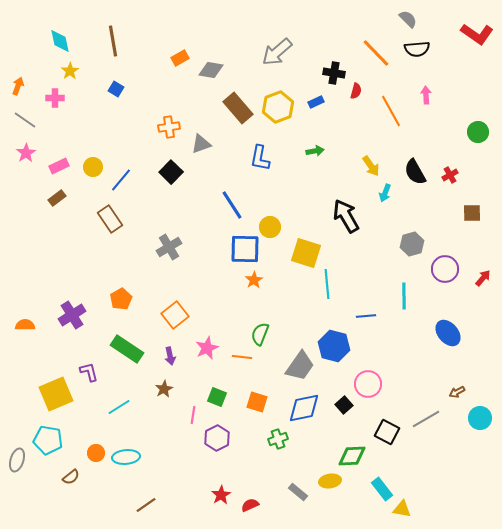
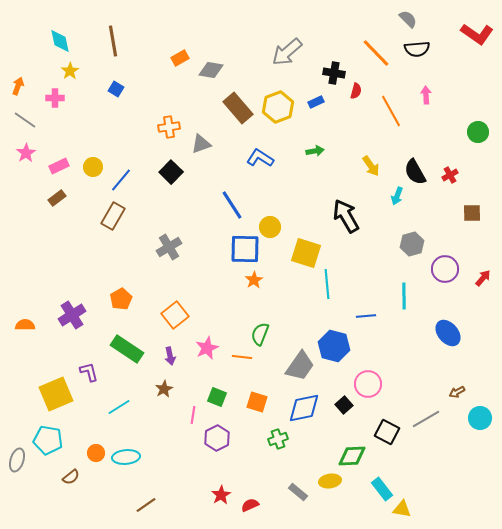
gray arrow at (277, 52): moved 10 px right
blue L-shape at (260, 158): rotated 112 degrees clockwise
cyan arrow at (385, 193): moved 12 px right, 3 px down
brown rectangle at (110, 219): moved 3 px right, 3 px up; rotated 64 degrees clockwise
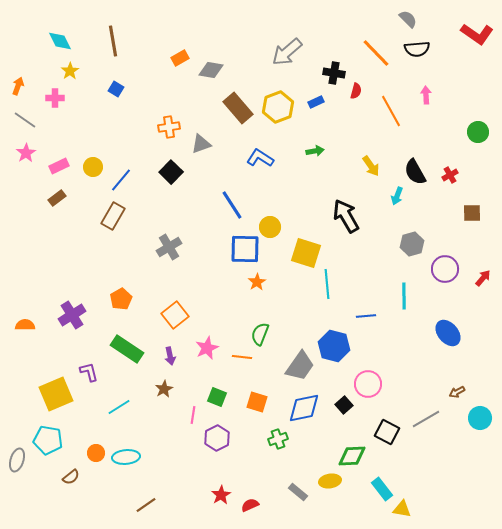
cyan diamond at (60, 41): rotated 15 degrees counterclockwise
orange star at (254, 280): moved 3 px right, 2 px down
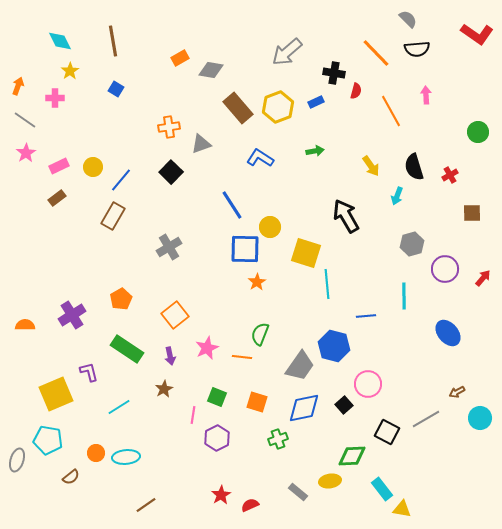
black semicircle at (415, 172): moved 1 px left, 5 px up; rotated 12 degrees clockwise
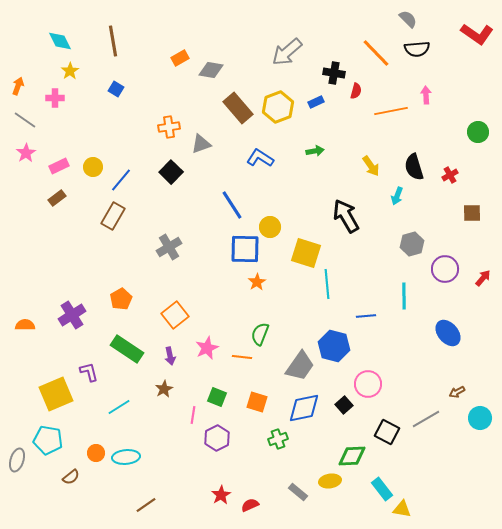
orange line at (391, 111): rotated 72 degrees counterclockwise
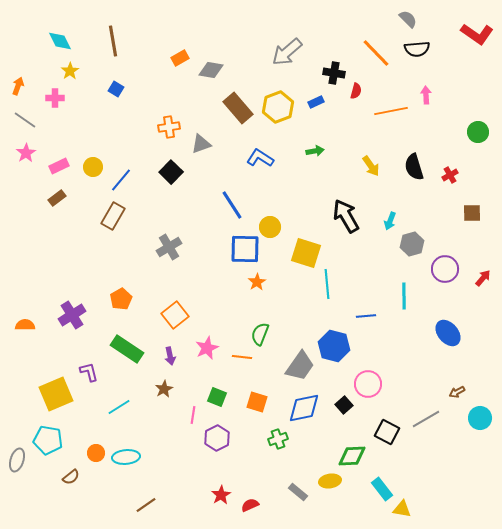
cyan arrow at (397, 196): moved 7 px left, 25 px down
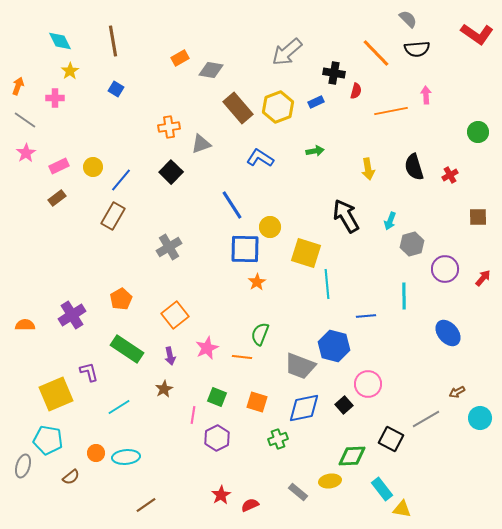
yellow arrow at (371, 166): moved 3 px left, 3 px down; rotated 25 degrees clockwise
brown square at (472, 213): moved 6 px right, 4 px down
gray trapezoid at (300, 366): rotated 76 degrees clockwise
black square at (387, 432): moved 4 px right, 7 px down
gray ellipse at (17, 460): moved 6 px right, 6 px down
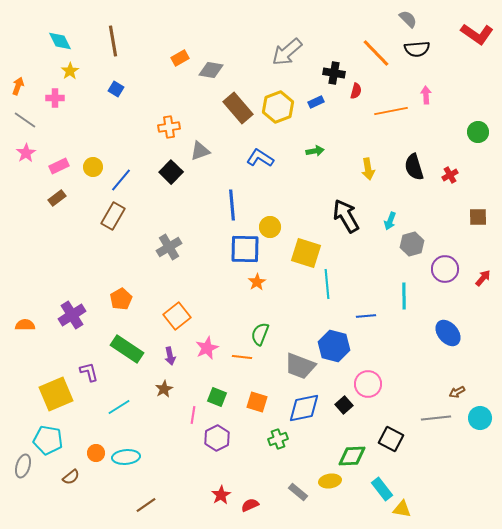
gray triangle at (201, 144): moved 1 px left, 7 px down
blue line at (232, 205): rotated 28 degrees clockwise
orange square at (175, 315): moved 2 px right, 1 px down
gray line at (426, 419): moved 10 px right, 1 px up; rotated 24 degrees clockwise
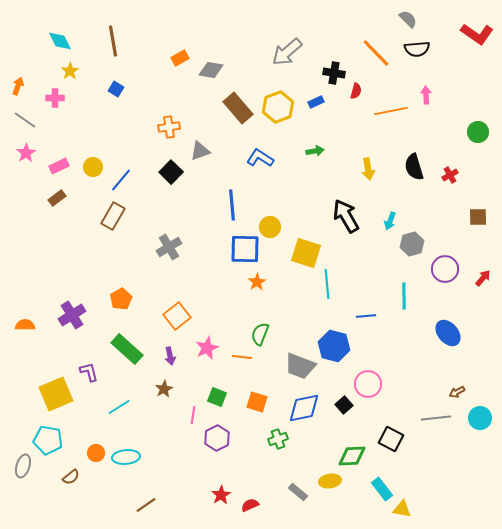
green rectangle at (127, 349): rotated 8 degrees clockwise
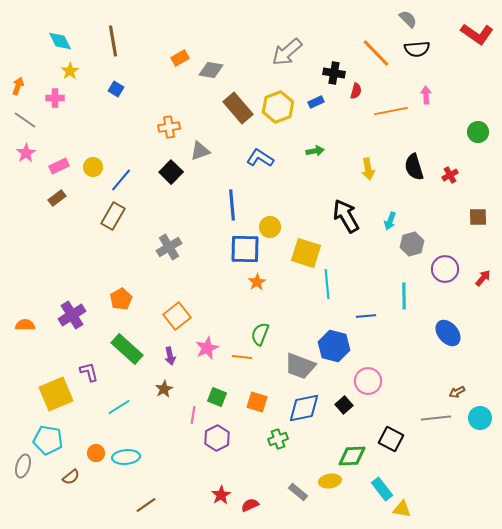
pink circle at (368, 384): moved 3 px up
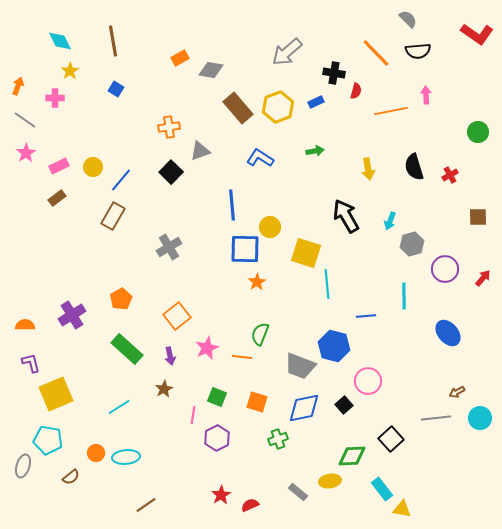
black semicircle at (417, 49): moved 1 px right, 2 px down
purple L-shape at (89, 372): moved 58 px left, 9 px up
black square at (391, 439): rotated 20 degrees clockwise
